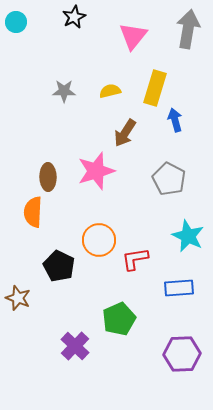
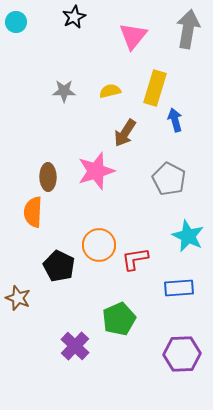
orange circle: moved 5 px down
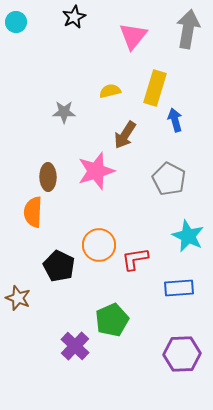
gray star: moved 21 px down
brown arrow: moved 2 px down
green pentagon: moved 7 px left, 1 px down
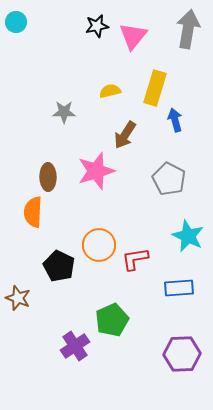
black star: moved 23 px right, 9 px down; rotated 15 degrees clockwise
purple cross: rotated 12 degrees clockwise
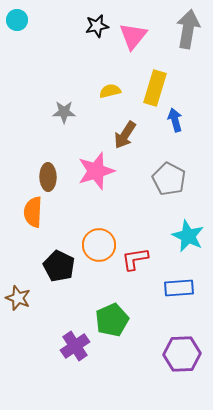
cyan circle: moved 1 px right, 2 px up
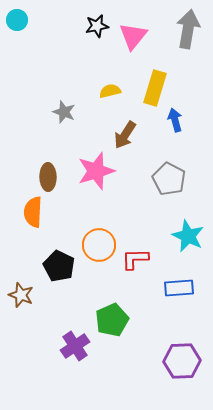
gray star: rotated 20 degrees clockwise
red L-shape: rotated 8 degrees clockwise
brown star: moved 3 px right, 3 px up
purple hexagon: moved 7 px down
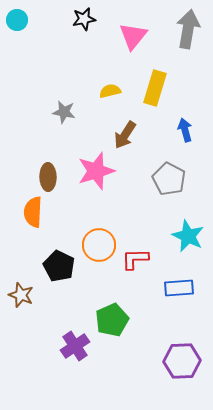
black star: moved 13 px left, 7 px up
gray star: rotated 10 degrees counterclockwise
blue arrow: moved 10 px right, 10 px down
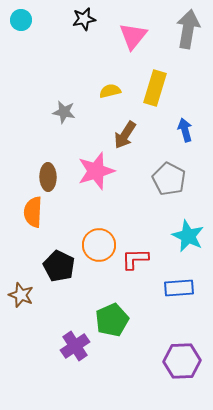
cyan circle: moved 4 px right
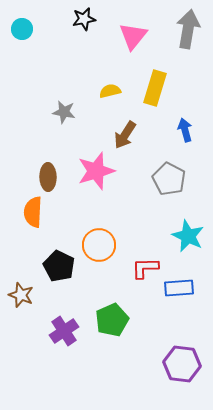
cyan circle: moved 1 px right, 9 px down
red L-shape: moved 10 px right, 9 px down
purple cross: moved 11 px left, 15 px up
purple hexagon: moved 3 px down; rotated 9 degrees clockwise
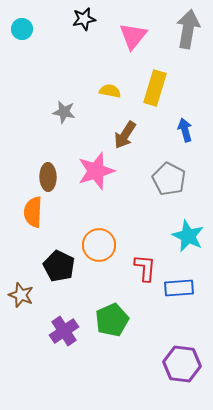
yellow semicircle: rotated 25 degrees clockwise
red L-shape: rotated 96 degrees clockwise
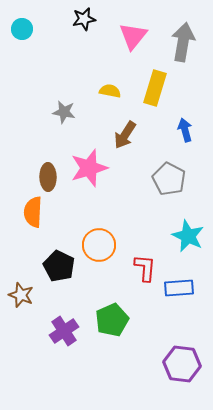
gray arrow: moved 5 px left, 13 px down
pink star: moved 7 px left, 3 px up
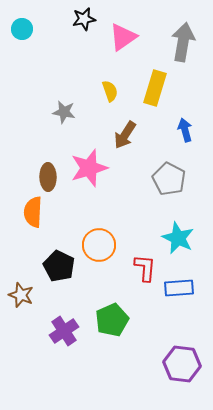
pink triangle: moved 10 px left, 1 px down; rotated 16 degrees clockwise
yellow semicircle: rotated 60 degrees clockwise
cyan star: moved 10 px left, 2 px down
